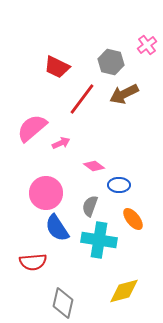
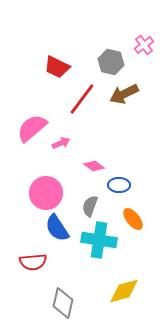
pink cross: moved 3 px left
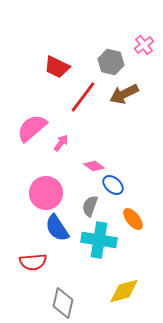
red line: moved 1 px right, 2 px up
pink arrow: rotated 30 degrees counterclockwise
blue ellipse: moved 6 px left; rotated 40 degrees clockwise
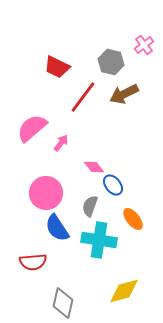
pink diamond: moved 1 px down; rotated 15 degrees clockwise
blue ellipse: rotated 10 degrees clockwise
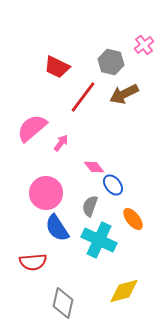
cyan cross: rotated 16 degrees clockwise
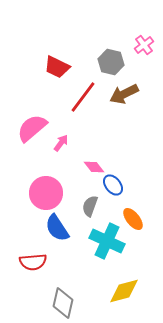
cyan cross: moved 8 px right, 1 px down
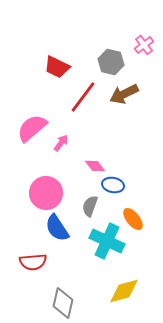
pink diamond: moved 1 px right, 1 px up
blue ellipse: rotated 40 degrees counterclockwise
